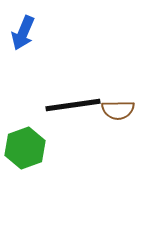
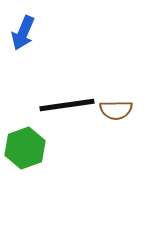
black line: moved 6 px left
brown semicircle: moved 2 px left
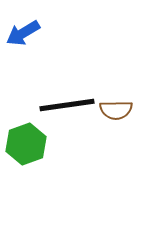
blue arrow: rotated 36 degrees clockwise
green hexagon: moved 1 px right, 4 px up
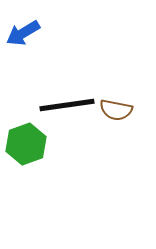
brown semicircle: rotated 12 degrees clockwise
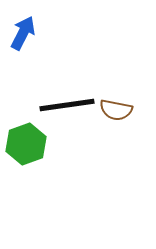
blue arrow: rotated 148 degrees clockwise
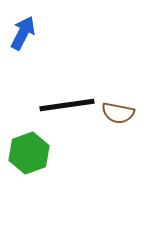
brown semicircle: moved 2 px right, 3 px down
green hexagon: moved 3 px right, 9 px down
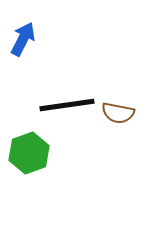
blue arrow: moved 6 px down
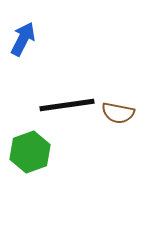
green hexagon: moved 1 px right, 1 px up
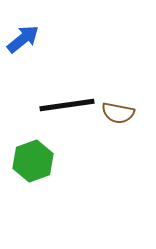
blue arrow: rotated 24 degrees clockwise
green hexagon: moved 3 px right, 9 px down
